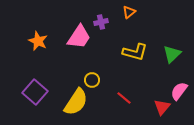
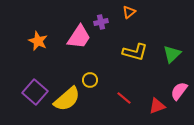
yellow circle: moved 2 px left
yellow semicircle: moved 9 px left, 3 px up; rotated 16 degrees clockwise
red triangle: moved 5 px left, 1 px up; rotated 30 degrees clockwise
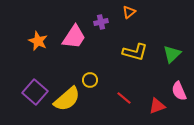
pink trapezoid: moved 5 px left
pink semicircle: rotated 60 degrees counterclockwise
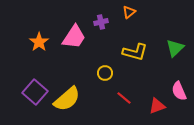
orange star: moved 1 px right, 1 px down; rotated 12 degrees clockwise
green triangle: moved 3 px right, 6 px up
yellow circle: moved 15 px right, 7 px up
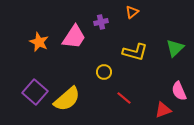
orange triangle: moved 3 px right
orange star: rotated 12 degrees counterclockwise
yellow circle: moved 1 px left, 1 px up
red triangle: moved 6 px right, 4 px down
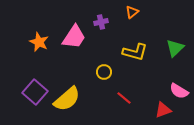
pink semicircle: rotated 36 degrees counterclockwise
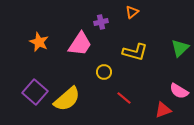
pink trapezoid: moved 6 px right, 7 px down
green triangle: moved 5 px right
